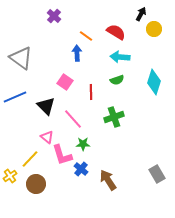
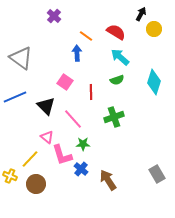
cyan arrow: rotated 36 degrees clockwise
yellow cross: rotated 32 degrees counterclockwise
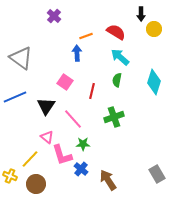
black arrow: rotated 152 degrees clockwise
orange line: rotated 56 degrees counterclockwise
green semicircle: rotated 120 degrees clockwise
red line: moved 1 px right, 1 px up; rotated 14 degrees clockwise
black triangle: rotated 18 degrees clockwise
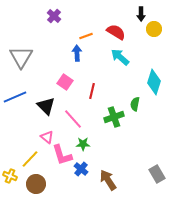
gray triangle: moved 1 px up; rotated 25 degrees clockwise
green semicircle: moved 18 px right, 24 px down
black triangle: rotated 18 degrees counterclockwise
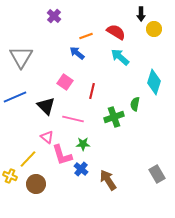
blue arrow: rotated 49 degrees counterclockwise
pink line: rotated 35 degrees counterclockwise
yellow line: moved 2 px left
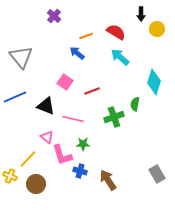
yellow circle: moved 3 px right
gray triangle: rotated 10 degrees counterclockwise
red line: rotated 56 degrees clockwise
black triangle: rotated 24 degrees counterclockwise
blue cross: moved 1 px left, 2 px down; rotated 24 degrees counterclockwise
